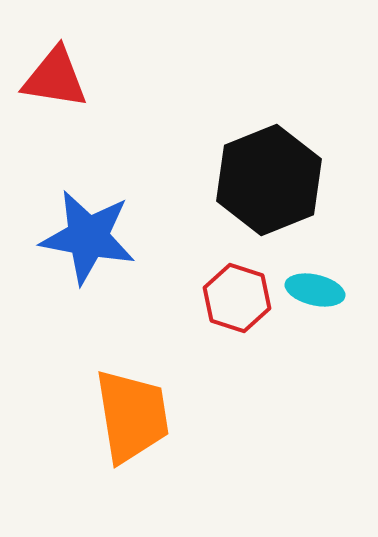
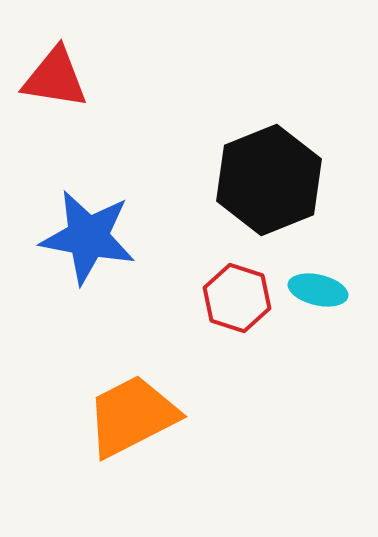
cyan ellipse: moved 3 px right
orange trapezoid: rotated 108 degrees counterclockwise
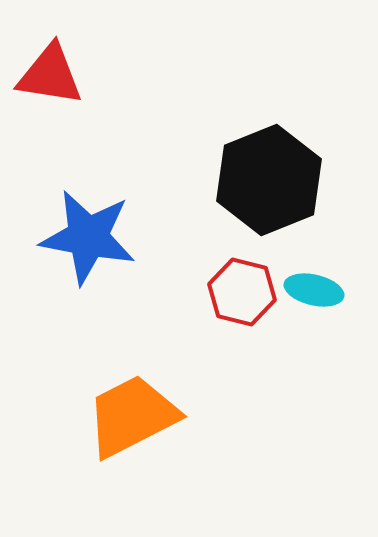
red triangle: moved 5 px left, 3 px up
cyan ellipse: moved 4 px left
red hexagon: moved 5 px right, 6 px up; rotated 4 degrees counterclockwise
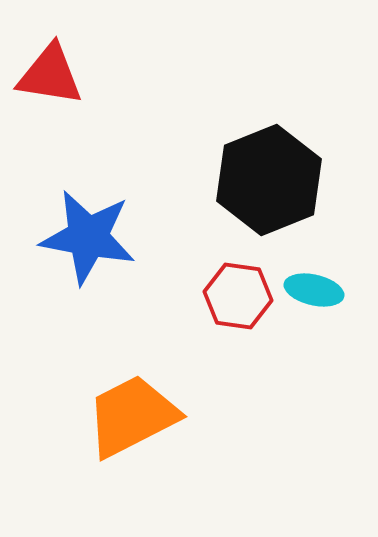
red hexagon: moved 4 px left, 4 px down; rotated 6 degrees counterclockwise
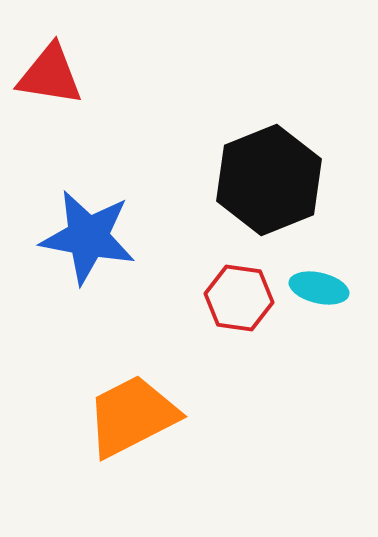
cyan ellipse: moved 5 px right, 2 px up
red hexagon: moved 1 px right, 2 px down
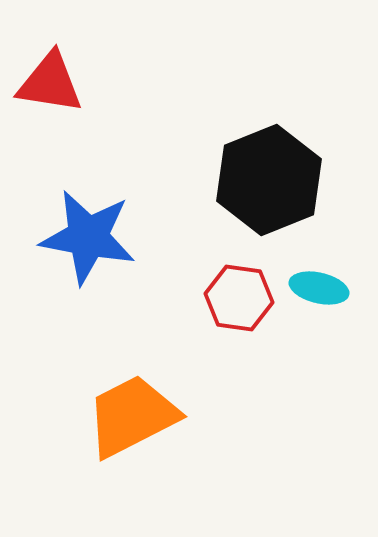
red triangle: moved 8 px down
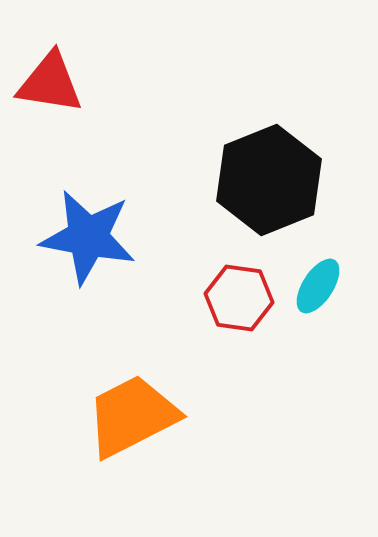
cyan ellipse: moved 1 px left, 2 px up; rotated 70 degrees counterclockwise
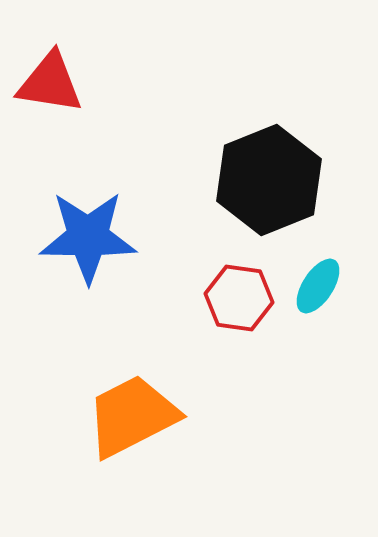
blue star: rotated 10 degrees counterclockwise
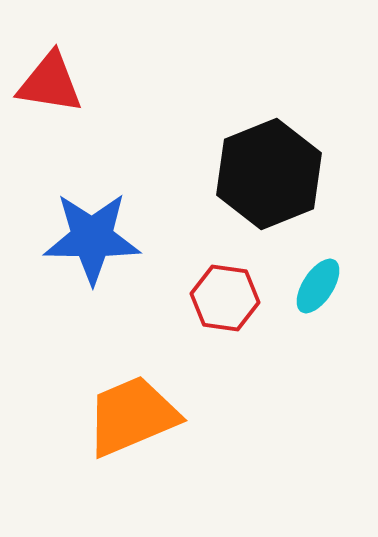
black hexagon: moved 6 px up
blue star: moved 4 px right, 1 px down
red hexagon: moved 14 px left
orange trapezoid: rotated 4 degrees clockwise
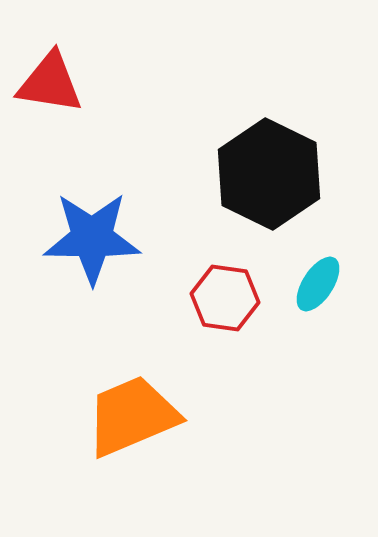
black hexagon: rotated 12 degrees counterclockwise
cyan ellipse: moved 2 px up
